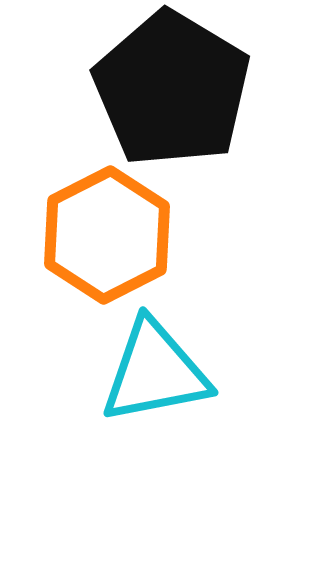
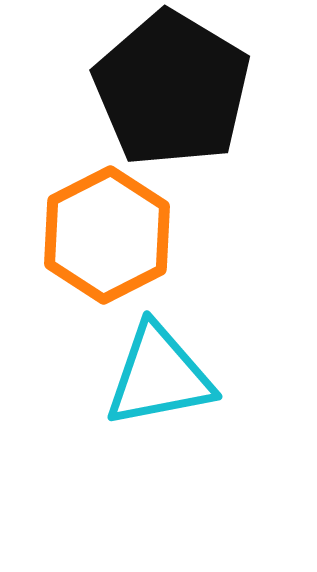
cyan triangle: moved 4 px right, 4 px down
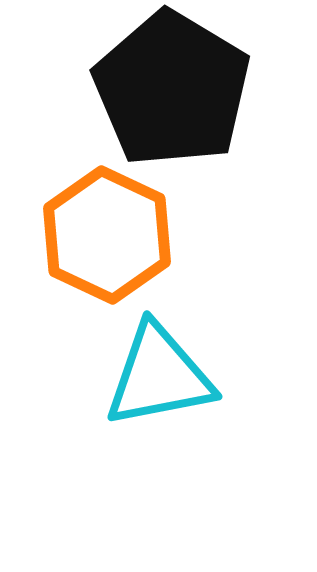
orange hexagon: rotated 8 degrees counterclockwise
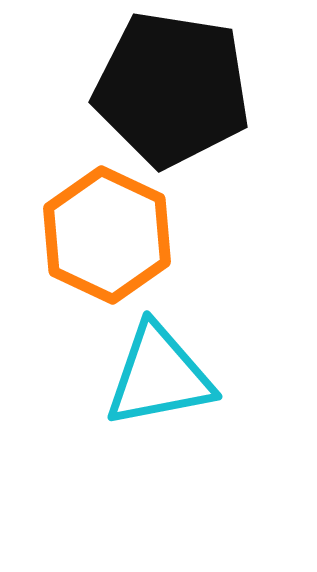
black pentagon: rotated 22 degrees counterclockwise
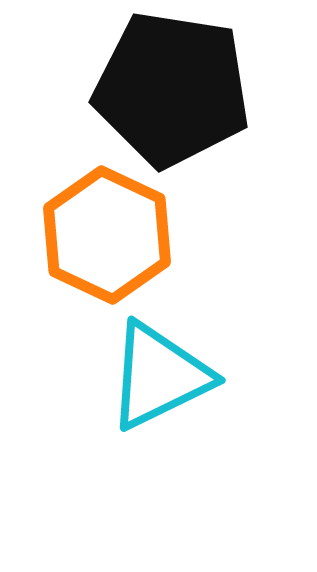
cyan triangle: rotated 15 degrees counterclockwise
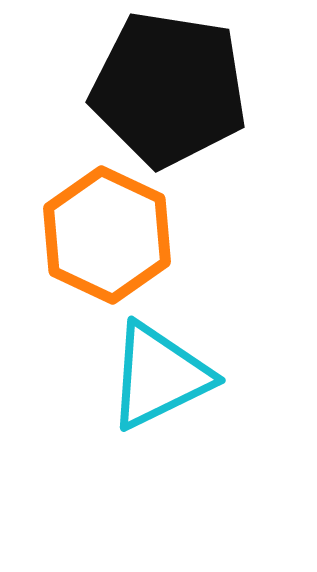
black pentagon: moved 3 px left
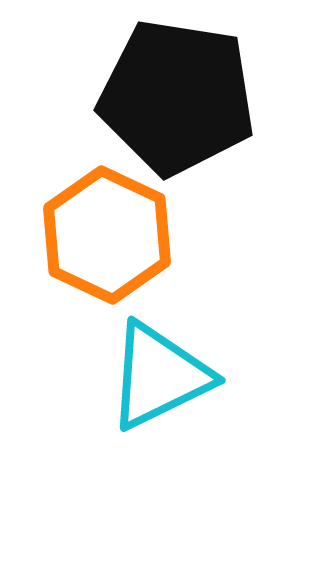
black pentagon: moved 8 px right, 8 px down
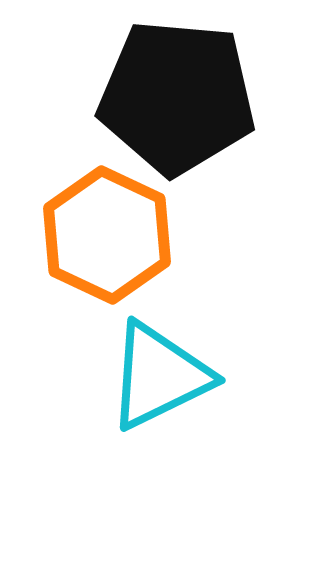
black pentagon: rotated 4 degrees counterclockwise
